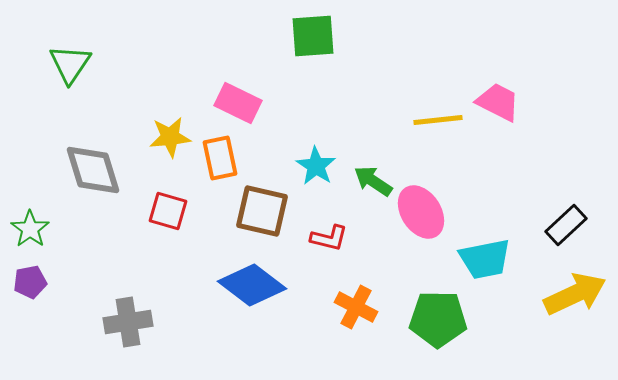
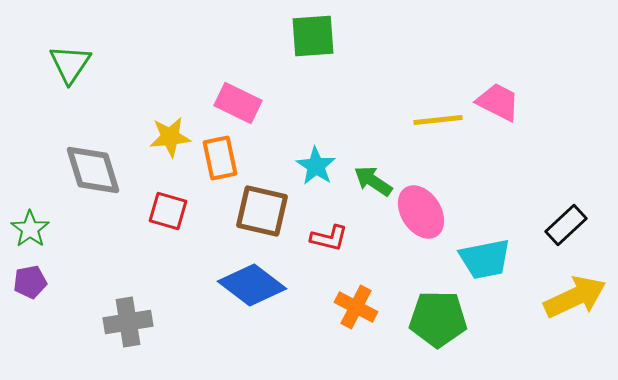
yellow arrow: moved 3 px down
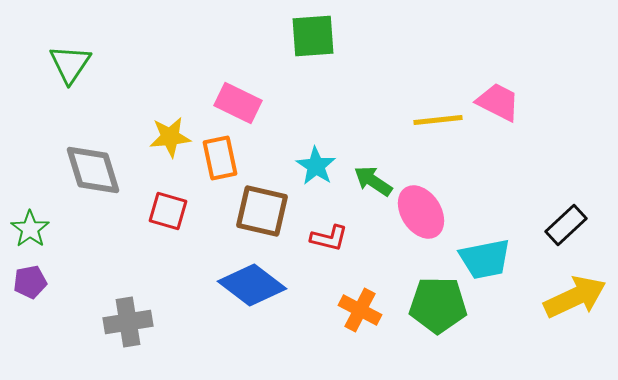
orange cross: moved 4 px right, 3 px down
green pentagon: moved 14 px up
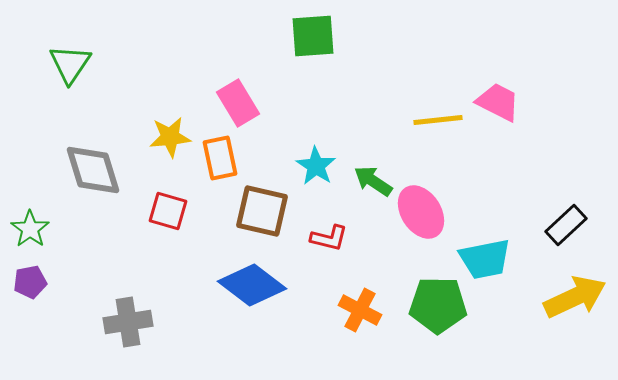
pink rectangle: rotated 33 degrees clockwise
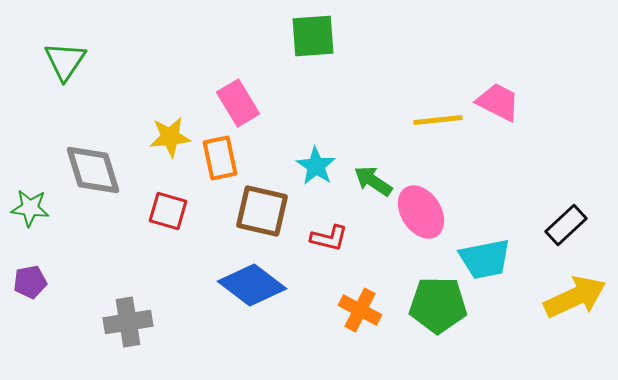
green triangle: moved 5 px left, 3 px up
green star: moved 21 px up; rotated 30 degrees counterclockwise
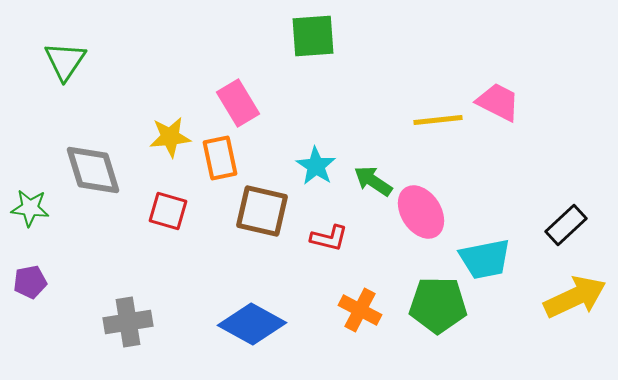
blue diamond: moved 39 px down; rotated 8 degrees counterclockwise
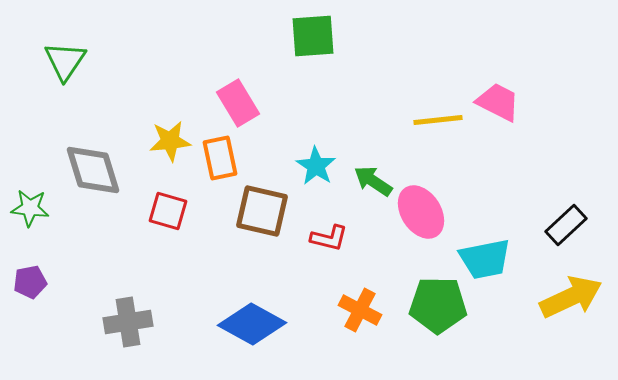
yellow star: moved 4 px down
yellow arrow: moved 4 px left
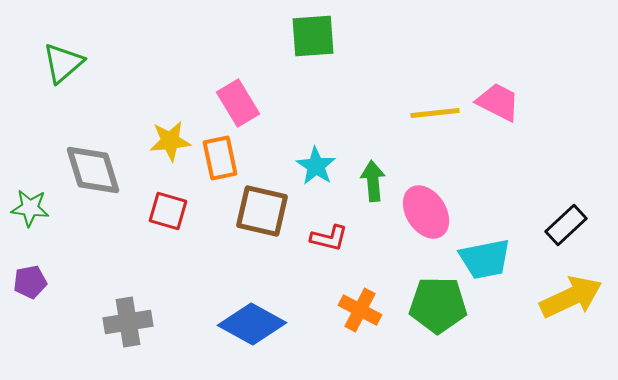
green triangle: moved 2 px left, 2 px down; rotated 15 degrees clockwise
yellow line: moved 3 px left, 7 px up
green arrow: rotated 51 degrees clockwise
pink ellipse: moved 5 px right
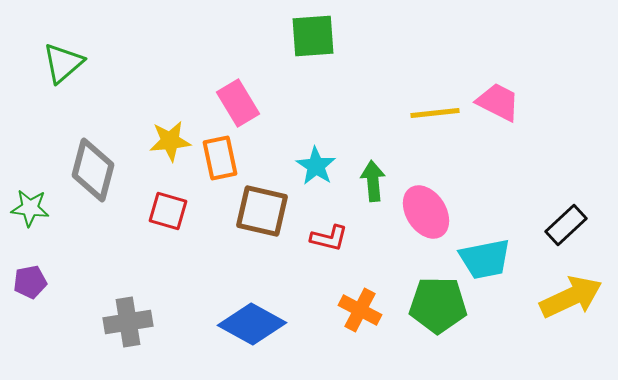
gray diamond: rotated 32 degrees clockwise
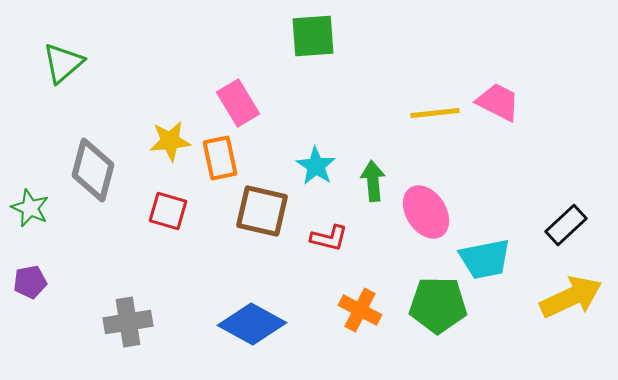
green star: rotated 18 degrees clockwise
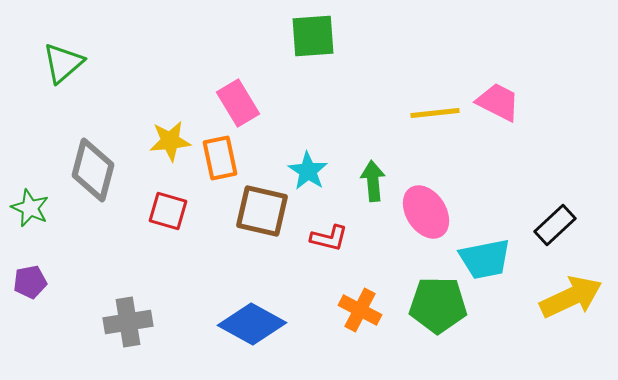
cyan star: moved 8 px left, 5 px down
black rectangle: moved 11 px left
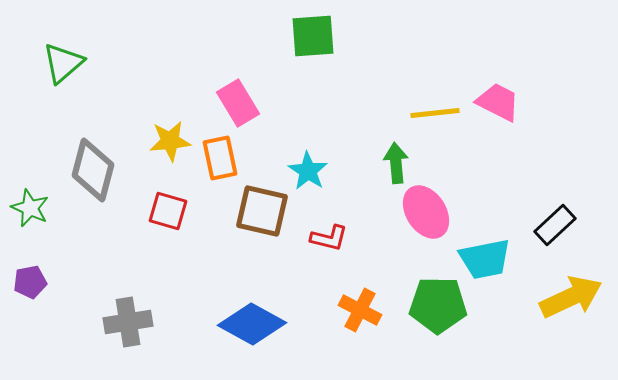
green arrow: moved 23 px right, 18 px up
